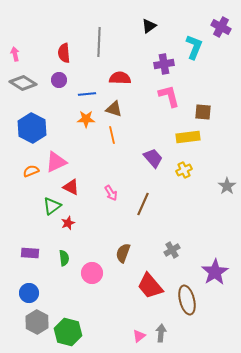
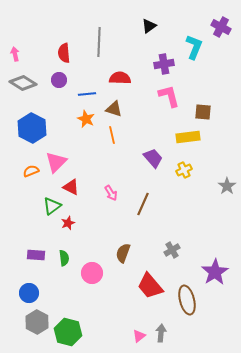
orange star at (86, 119): rotated 24 degrees clockwise
pink triangle at (56, 162): rotated 20 degrees counterclockwise
purple rectangle at (30, 253): moved 6 px right, 2 px down
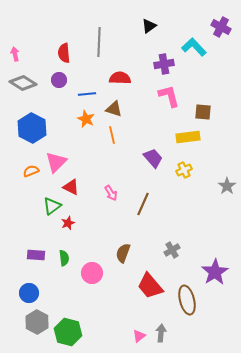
cyan L-shape at (194, 47): rotated 65 degrees counterclockwise
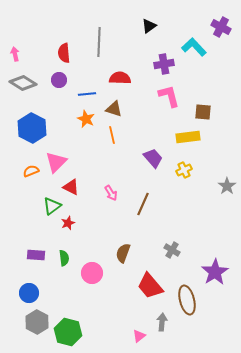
gray cross at (172, 250): rotated 28 degrees counterclockwise
gray arrow at (161, 333): moved 1 px right, 11 px up
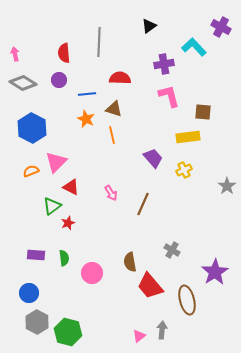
brown semicircle at (123, 253): moved 7 px right, 9 px down; rotated 30 degrees counterclockwise
gray arrow at (162, 322): moved 8 px down
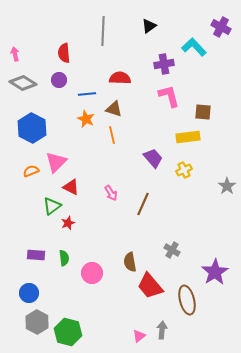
gray line at (99, 42): moved 4 px right, 11 px up
